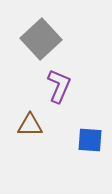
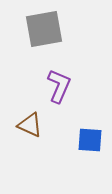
gray square: moved 3 px right, 10 px up; rotated 33 degrees clockwise
brown triangle: rotated 24 degrees clockwise
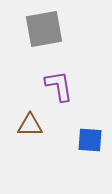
purple L-shape: rotated 32 degrees counterclockwise
brown triangle: rotated 24 degrees counterclockwise
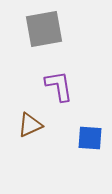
brown triangle: rotated 24 degrees counterclockwise
blue square: moved 2 px up
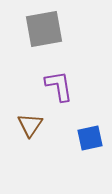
brown triangle: rotated 32 degrees counterclockwise
blue square: rotated 16 degrees counterclockwise
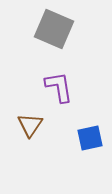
gray square: moved 10 px right; rotated 33 degrees clockwise
purple L-shape: moved 1 px down
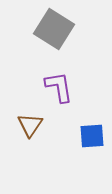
gray square: rotated 9 degrees clockwise
blue square: moved 2 px right, 2 px up; rotated 8 degrees clockwise
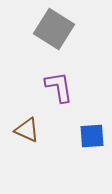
brown triangle: moved 3 px left, 5 px down; rotated 40 degrees counterclockwise
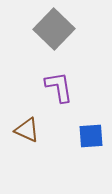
gray square: rotated 12 degrees clockwise
blue square: moved 1 px left
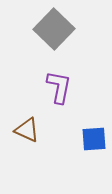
purple L-shape: rotated 20 degrees clockwise
blue square: moved 3 px right, 3 px down
